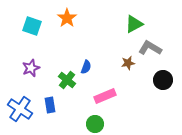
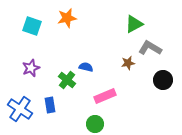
orange star: rotated 24 degrees clockwise
blue semicircle: rotated 96 degrees counterclockwise
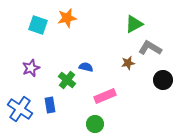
cyan square: moved 6 px right, 1 px up
